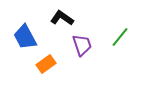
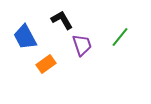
black L-shape: moved 2 px down; rotated 25 degrees clockwise
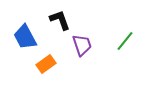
black L-shape: moved 2 px left; rotated 10 degrees clockwise
green line: moved 5 px right, 4 px down
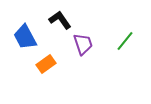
black L-shape: rotated 15 degrees counterclockwise
purple trapezoid: moved 1 px right, 1 px up
